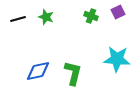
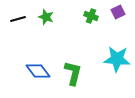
blue diamond: rotated 65 degrees clockwise
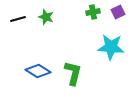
green cross: moved 2 px right, 4 px up; rotated 32 degrees counterclockwise
cyan star: moved 6 px left, 12 px up
blue diamond: rotated 20 degrees counterclockwise
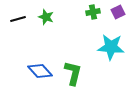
blue diamond: moved 2 px right; rotated 15 degrees clockwise
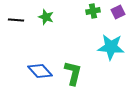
green cross: moved 1 px up
black line: moved 2 px left, 1 px down; rotated 21 degrees clockwise
